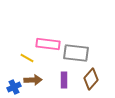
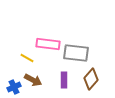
brown arrow: rotated 30 degrees clockwise
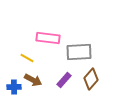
pink rectangle: moved 6 px up
gray rectangle: moved 3 px right, 1 px up; rotated 10 degrees counterclockwise
purple rectangle: rotated 42 degrees clockwise
blue cross: rotated 24 degrees clockwise
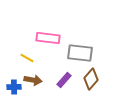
gray rectangle: moved 1 px right, 1 px down; rotated 10 degrees clockwise
brown arrow: rotated 18 degrees counterclockwise
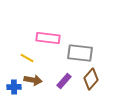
purple rectangle: moved 1 px down
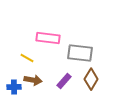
brown diamond: rotated 10 degrees counterclockwise
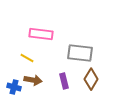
pink rectangle: moved 7 px left, 4 px up
purple rectangle: rotated 56 degrees counterclockwise
blue cross: rotated 16 degrees clockwise
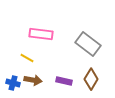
gray rectangle: moved 8 px right, 9 px up; rotated 30 degrees clockwise
purple rectangle: rotated 63 degrees counterclockwise
blue cross: moved 1 px left, 4 px up
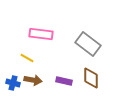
brown diamond: moved 1 px up; rotated 30 degrees counterclockwise
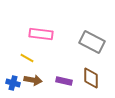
gray rectangle: moved 4 px right, 2 px up; rotated 10 degrees counterclockwise
